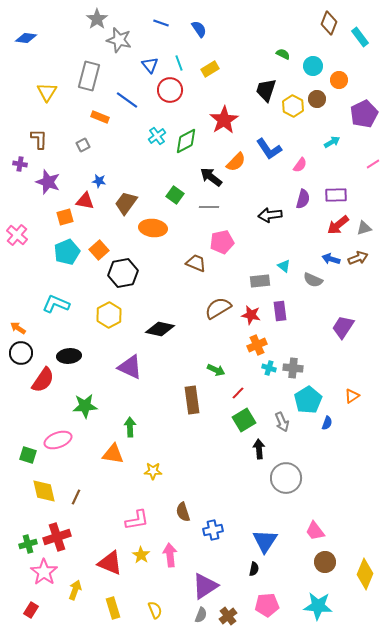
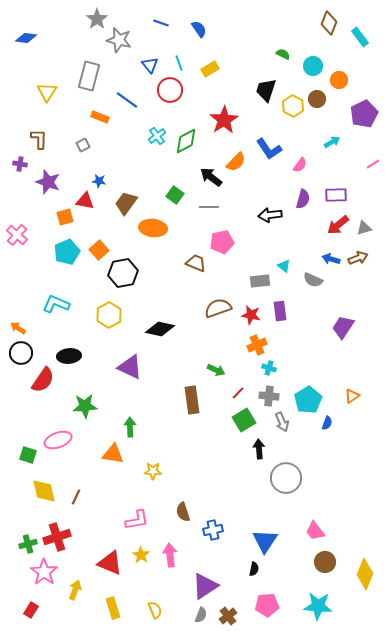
brown semicircle at (218, 308): rotated 12 degrees clockwise
gray cross at (293, 368): moved 24 px left, 28 px down
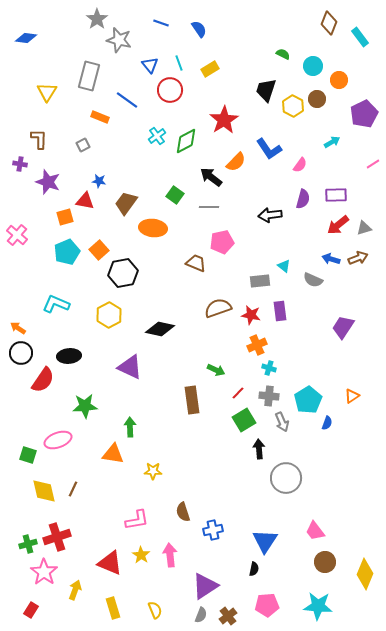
brown line at (76, 497): moved 3 px left, 8 px up
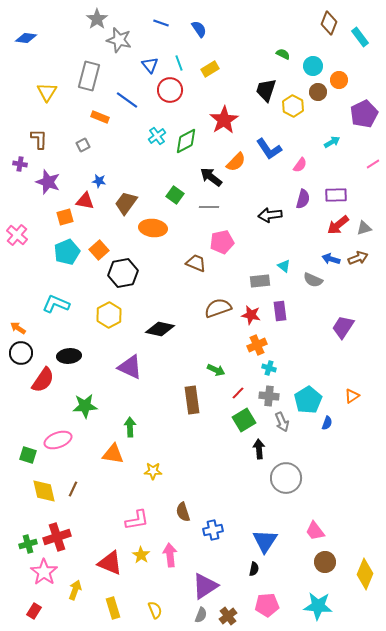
brown circle at (317, 99): moved 1 px right, 7 px up
red rectangle at (31, 610): moved 3 px right, 1 px down
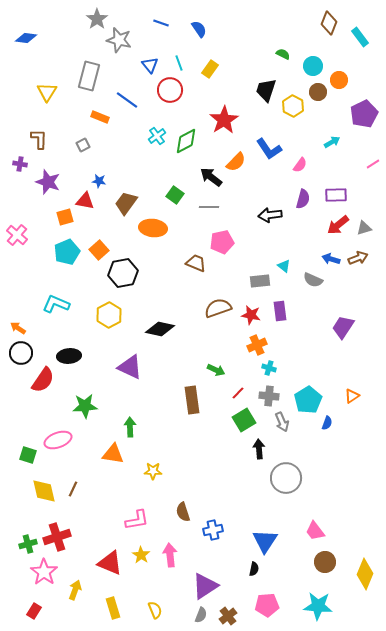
yellow rectangle at (210, 69): rotated 24 degrees counterclockwise
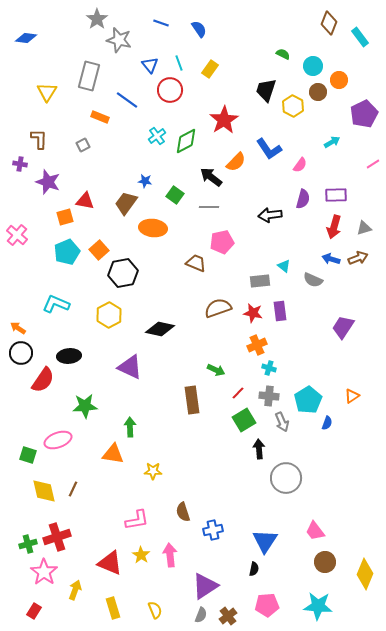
blue star at (99, 181): moved 46 px right
red arrow at (338, 225): moved 4 px left, 2 px down; rotated 35 degrees counterclockwise
red star at (251, 315): moved 2 px right, 2 px up
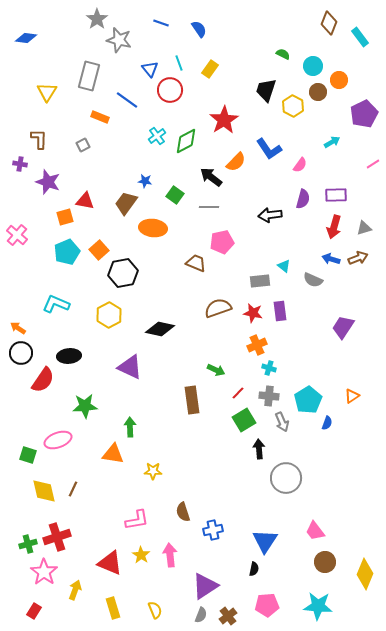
blue triangle at (150, 65): moved 4 px down
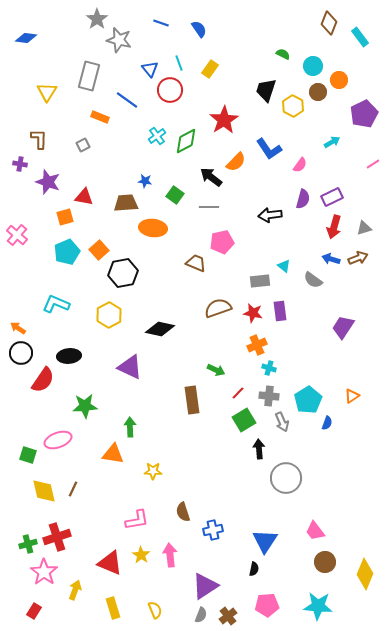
purple rectangle at (336, 195): moved 4 px left, 2 px down; rotated 25 degrees counterclockwise
red triangle at (85, 201): moved 1 px left, 4 px up
brown trapezoid at (126, 203): rotated 50 degrees clockwise
gray semicircle at (313, 280): rotated 12 degrees clockwise
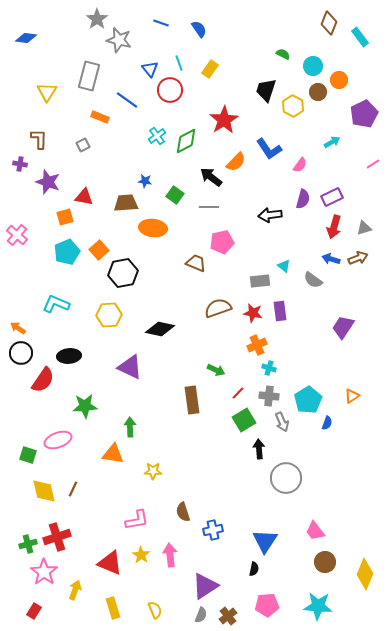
yellow hexagon at (109, 315): rotated 25 degrees clockwise
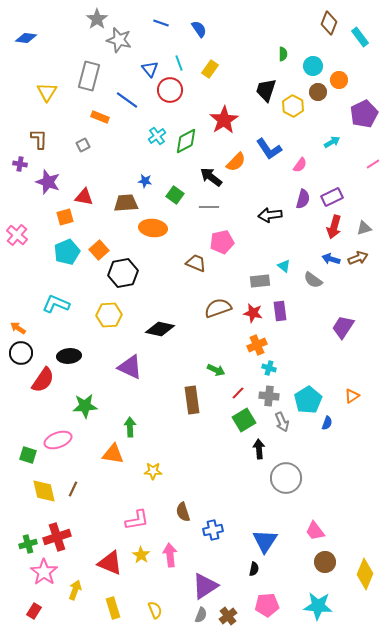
green semicircle at (283, 54): rotated 64 degrees clockwise
